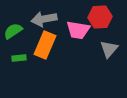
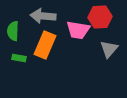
gray arrow: moved 1 px left, 3 px up; rotated 15 degrees clockwise
green semicircle: rotated 54 degrees counterclockwise
green rectangle: rotated 16 degrees clockwise
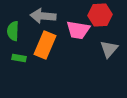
red hexagon: moved 2 px up
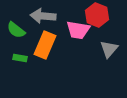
red hexagon: moved 3 px left; rotated 25 degrees clockwise
green semicircle: moved 3 px right, 1 px up; rotated 54 degrees counterclockwise
green rectangle: moved 1 px right
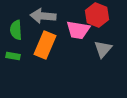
green semicircle: rotated 48 degrees clockwise
gray triangle: moved 6 px left
green rectangle: moved 7 px left, 2 px up
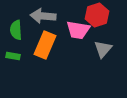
red hexagon: rotated 20 degrees clockwise
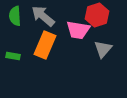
gray arrow: rotated 35 degrees clockwise
green semicircle: moved 1 px left, 14 px up
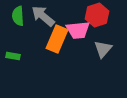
green semicircle: moved 3 px right
pink trapezoid: rotated 15 degrees counterclockwise
orange rectangle: moved 12 px right, 6 px up
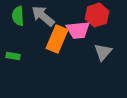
gray triangle: moved 3 px down
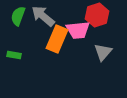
green semicircle: rotated 24 degrees clockwise
green rectangle: moved 1 px right, 1 px up
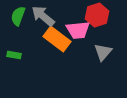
orange rectangle: rotated 76 degrees counterclockwise
